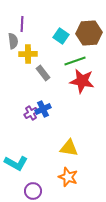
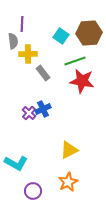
purple cross: moved 2 px left; rotated 16 degrees counterclockwise
yellow triangle: moved 2 px down; rotated 36 degrees counterclockwise
orange star: moved 5 px down; rotated 24 degrees clockwise
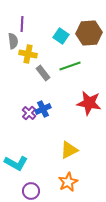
yellow cross: rotated 12 degrees clockwise
green line: moved 5 px left, 5 px down
red star: moved 7 px right, 22 px down
purple circle: moved 2 px left
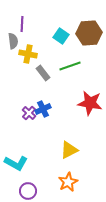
red star: moved 1 px right
purple circle: moved 3 px left
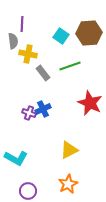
red star: rotated 15 degrees clockwise
purple cross: rotated 24 degrees counterclockwise
cyan L-shape: moved 5 px up
orange star: moved 2 px down
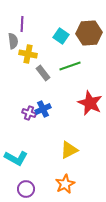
orange star: moved 3 px left
purple circle: moved 2 px left, 2 px up
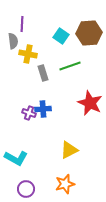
gray rectangle: rotated 21 degrees clockwise
blue cross: rotated 21 degrees clockwise
orange star: rotated 12 degrees clockwise
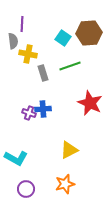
cyan square: moved 2 px right, 2 px down
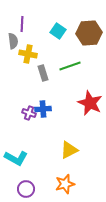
cyan square: moved 5 px left, 7 px up
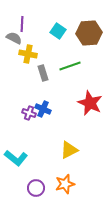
gray semicircle: moved 1 px right, 3 px up; rotated 56 degrees counterclockwise
blue cross: rotated 28 degrees clockwise
cyan L-shape: rotated 10 degrees clockwise
purple circle: moved 10 px right, 1 px up
